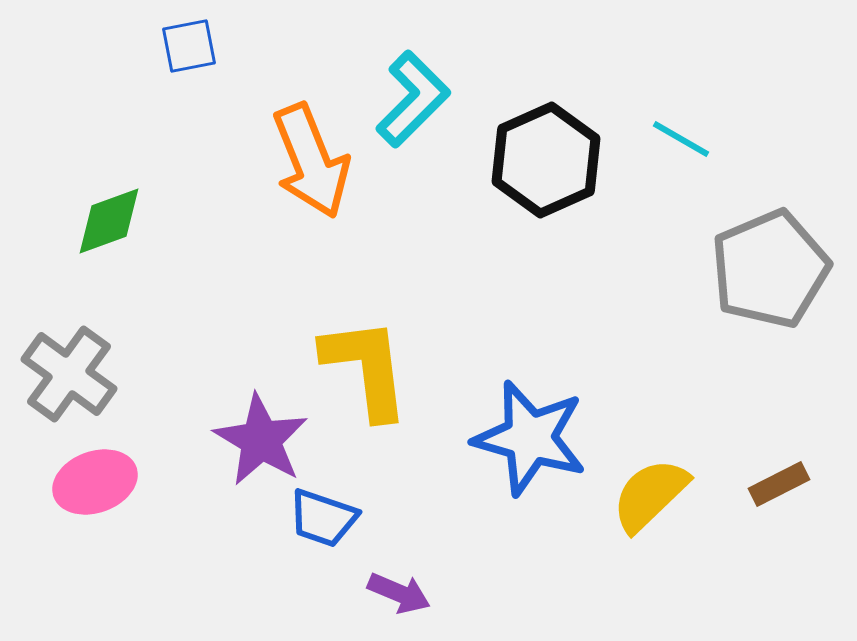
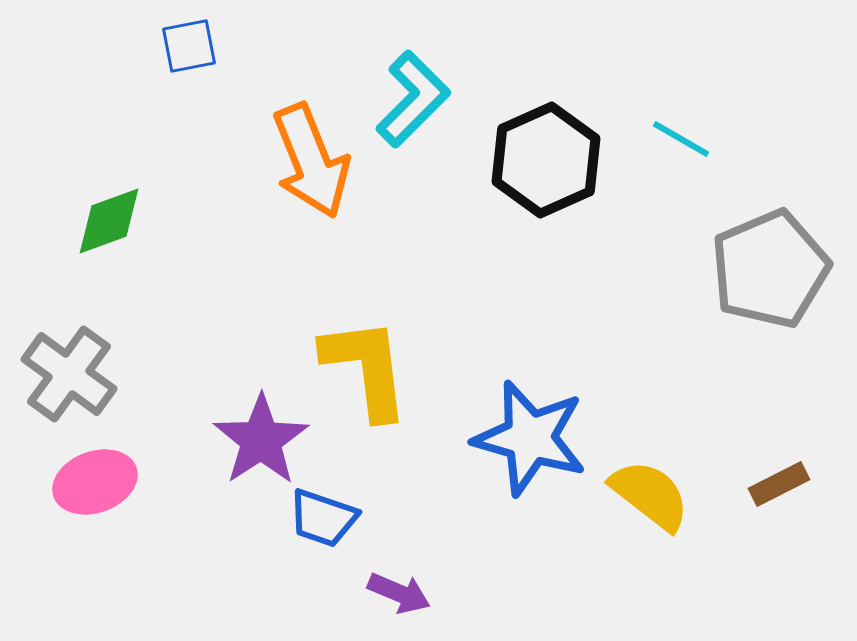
purple star: rotated 8 degrees clockwise
yellow semicircle: rotated 82 degrees clockwise
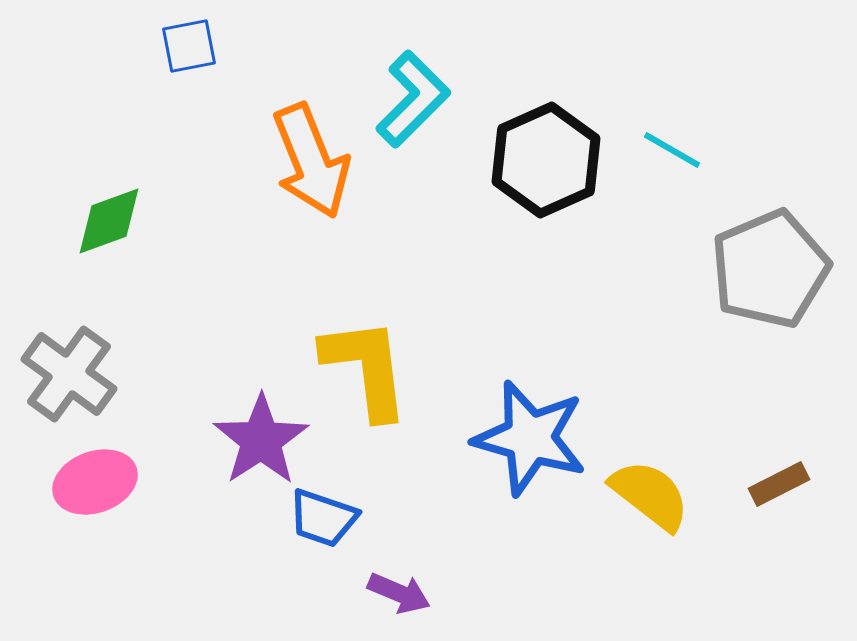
cyan line: moved 9 px left, 11 px down
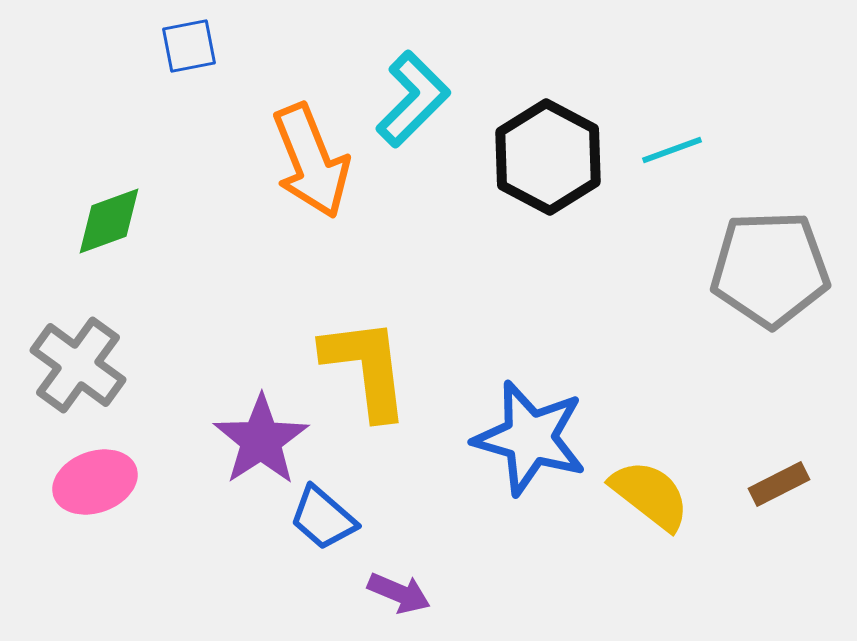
cyan line: rotated 50 degrees counterclockwise
black hexagon: moved 2 px right, 3 px up; rotated 8 degrees counterclockwise
gray pentagon: rotated 21 degrees clockwise
gray cross: moved 9 px right, 9 px up
blue trapezoid: rotated 22 degrees clockwise
